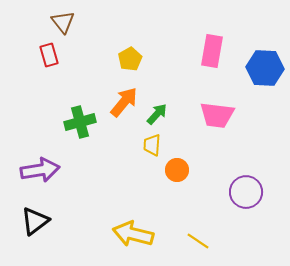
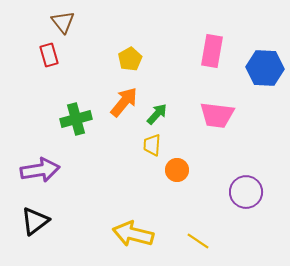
green cross: moved 4 px left, 3 px up
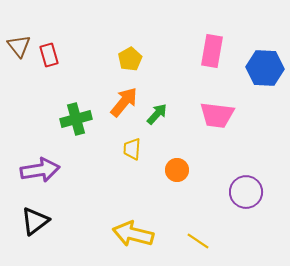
brown triangle: moved 44 px left, 24 px down
yellow trapezoid: moved 20 px left, 4 px down
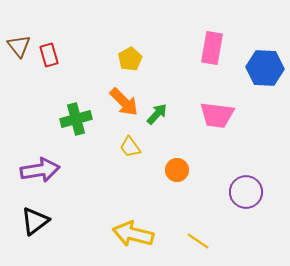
pink rectangle: moved 3 px up
orange arrow: rotated 96 degrees clockwise
yellow trapezoid: moved 2 px left, 2 px up; rotated 40 degrees counterclockwise
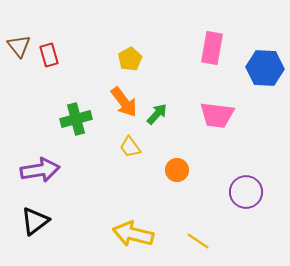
orange arrow: rotated 8 degrees clockwise
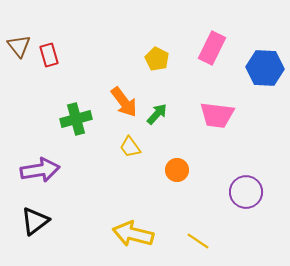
pink rectangle: rotated 16 degrees clockwise
yellow pentagon: moved 27 px right; rotated 15 degrees counterclockwise
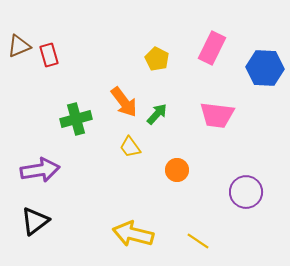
brown triangle: rotated 45 degrees clockwise
